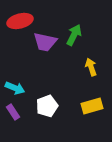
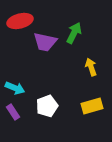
green arrow: moved 2 px up
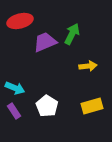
green arrow: moved 2 px left, 1 px down
purple trapezoid: rotated 145 degrees clockwise
yellow arrow: moved 3 px left, 1 px up; rotated 102 degrees clockwise
white pentagon: rotated 20 degrees counterclockwise
purple rectangle: moved 1 px right, 1 px up
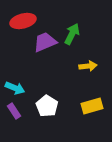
red ellipse: moved 3 px right
